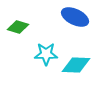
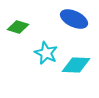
blue ellipse: moved 1 px left, 2 px down
cyan star: moved 1 px up; rotated 25 degrees clockwise
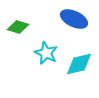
cyan diamond: moved 3 px right, 1 px up; rotated 16 degrees counterclockwise
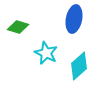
blue ellipse: rotated 76 degrees clockwise
cyan diamond: moved 2 px down; rotated 28 degrees counterclockwise
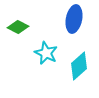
green diamond: rotated 10 degrees clockwise
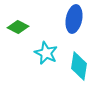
cyan diamond: rotated 40 degrees counterclockwise
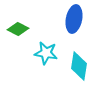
green diamond: moved 2 px down
cyan star: rotated 15 degrees counterclockwise
